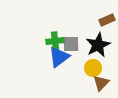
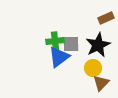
brown rectangle: moved 1 px left, 2 px up
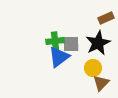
black star: moved 2 px up
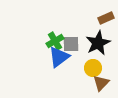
green cross: rotated 24 degrees counterclockwise
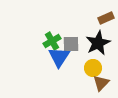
green cross: moved 3 px left
blue triangle: rotated 20 degrees counterclockwise
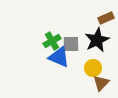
black star: moved 1 px left, 3 px up
blue triangle: rotated 40 degrees counterclockwise
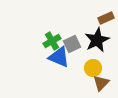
gray square: moved 1 px right; rotated 24 degrees counterclockwise
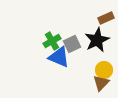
yellow circle: moved 11 px right, 2 px down
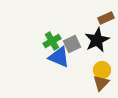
yellow circle: moved 2 px left
